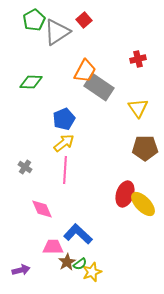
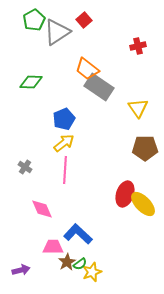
red cross: moved 13 px up
orange trapezoid: moved 2 px right, 2 px up; rotated 100 degrees clockwise
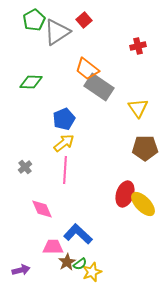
gray cross: rotated 16 degrees clockwise
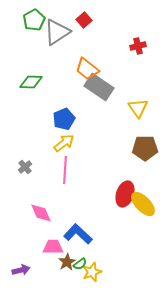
pink diamond: moved 1 px left, 4 px down
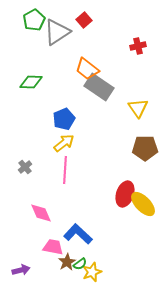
pink trapezoid: rotated 10 degrees clockwise
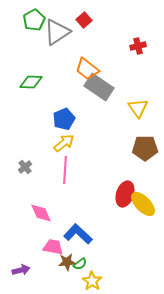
brown star: rotated 24 degrees clockwise
yellow star: moved 9 px down; rotated 18 degrees counterclockwise
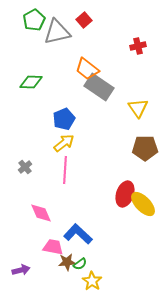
gray triangle: rotated 20 degrees clockwise
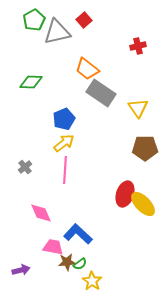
gray rectangle: moved 2 px right, 6 px down
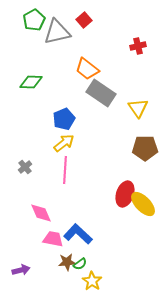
pink trapezoid: moved 8 px up
